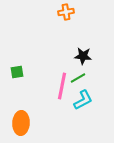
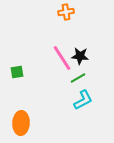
black star: moved 3 px left
pink line: moved 28 px up; rotated 44 degrees counterclockwise
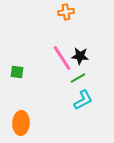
green square: rotated 16 degrees clockwise
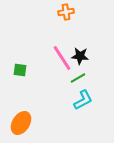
green square: moved 3 px right, 2 px up
orange ellipse: rotated 30 degrees clockwise
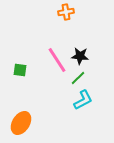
pink line: moved 5 px left, 2 px down
green line: rotated 14 degrees counterclockwise
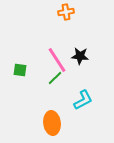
green line: moved 23 px left
orange ellipse: moved 31 px right; rotated 40 degrees counterclockwise
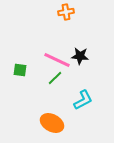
pink line: rotated 32 degrees counterclockwise
orange ellipse: rotated 55 degrees counterclockwise
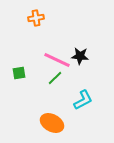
orange cross: moved 30 px left, 6 px down
green square: moved 1 px left, 3 px down; rotated 16 degrees counterclockwise
